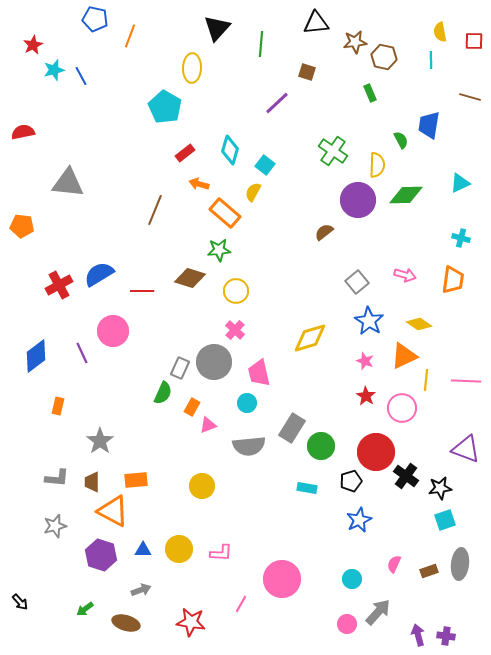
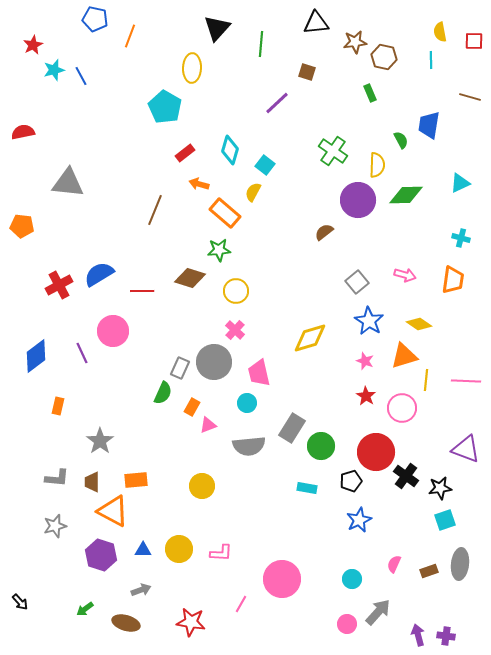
orange triangle at (404, 356): rotated 8 degrees clockwise
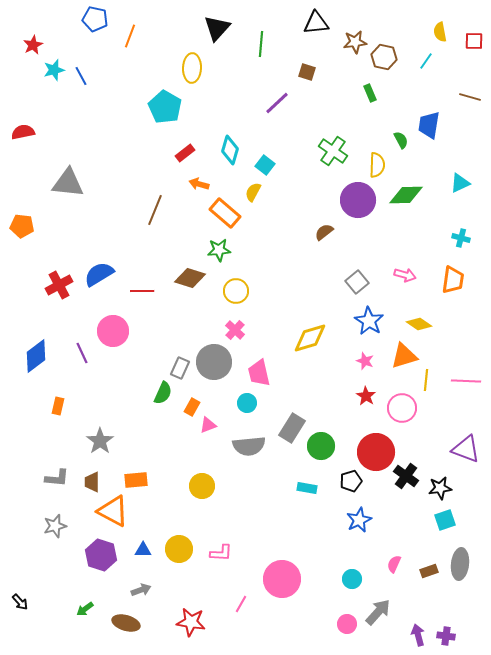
cyan line at (431, 60): moved 5 px left, 1 px down; rotated 36 degrees clockwise
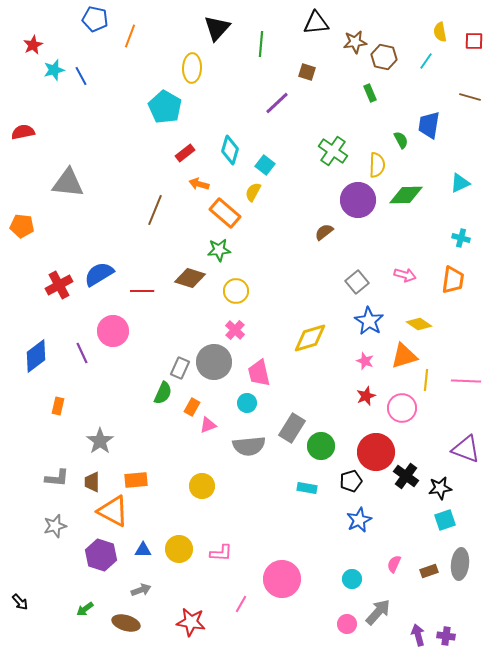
red star at (366, 396): rotated 18 degrees clockwise
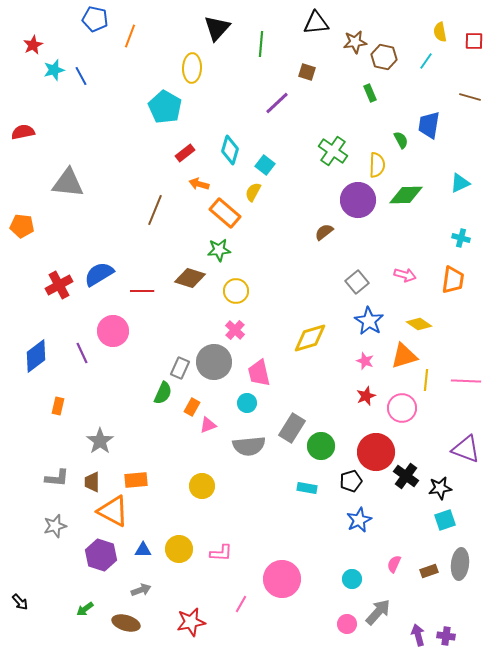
red star at (191, 622): rotated 20 degrees counterclockwise
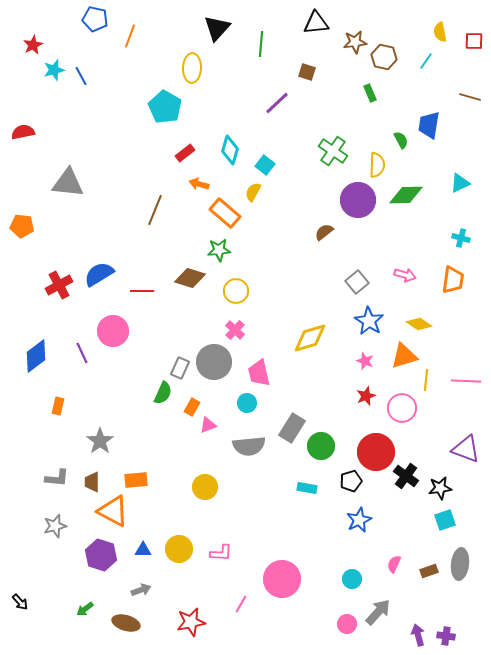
yellow circle at (202, 486): moved 3 px right, 1 px down
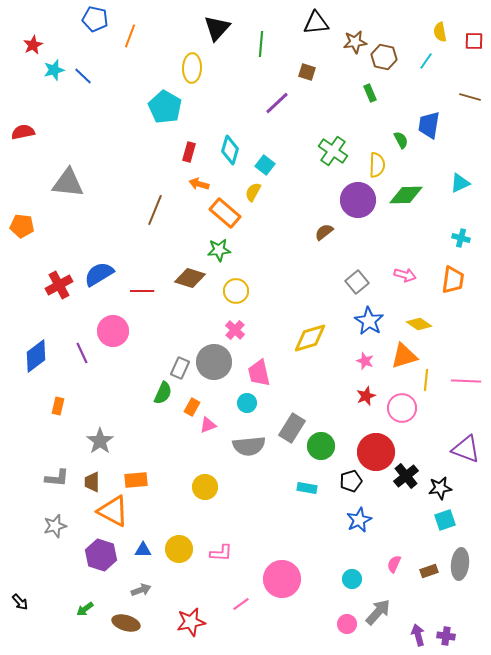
blue line at (81, 76): moved 2 px right; rotated 18 degrees counterclockwise
red rectangle at (185, 153): moved 4 px right, 1 px up; rotated 36 degrees counterclockwise
black cross at (406, 476): rotated 15 degrees clockwise
pink line at (241, 604): rotated 24 degrees clockwise
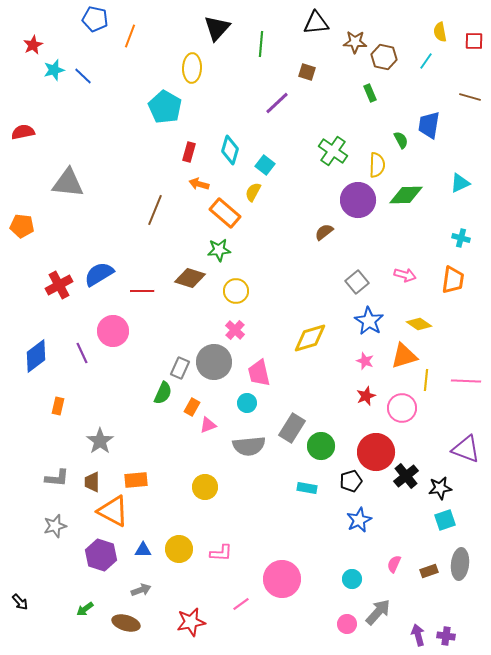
brown star at (355, 42): rotated 10 degrees clockwise
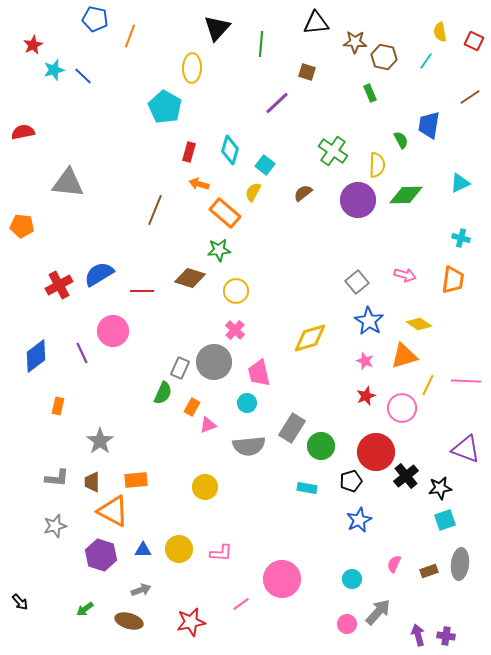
red square at (474, 41): rotated 24 degrees clockwise
brown line at (470, 97): rotated 50 degrees counterclockwise
brown semicircle at (324, 232): moved 21 px left, 39 px up
yellow line at (426, 380): moved 2 px right, 5 px down; rotated 20 degrees clockwise
brown ellipse at (126, 623): moved 3 px right, 2 px up
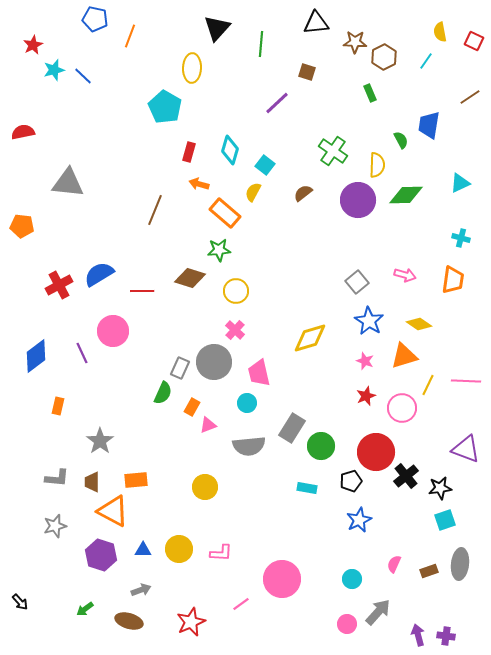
brown hexagon at (384, 57): rotated 20 degrees clockwise
red star at (191, 622): rotated 12 degrees counterclockwise
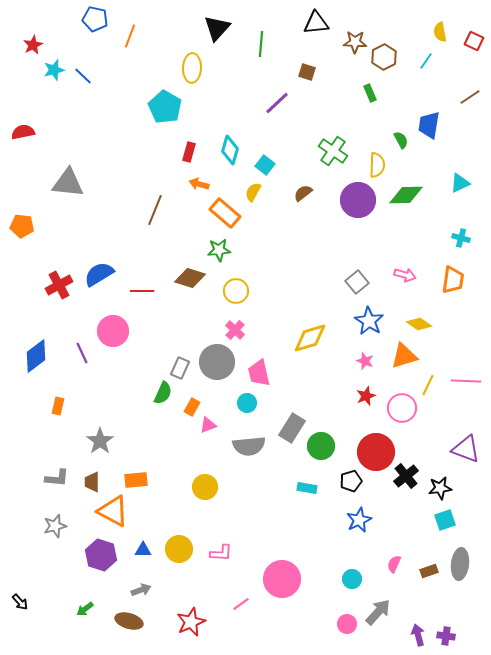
gray circle at (214, 362): moved 3 px right
